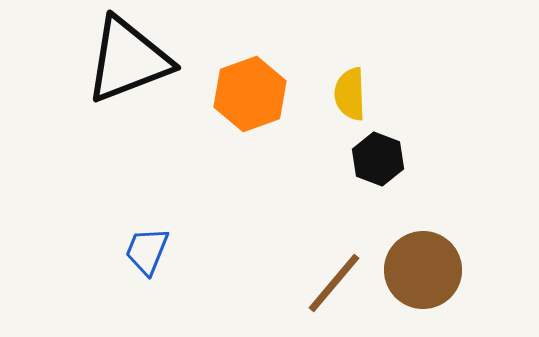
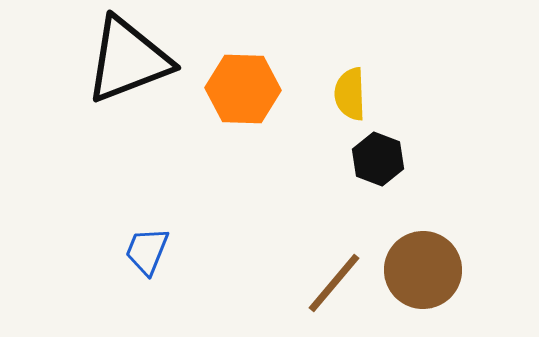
orange hexagon: moved 7 px left, 5 px up; rotated 22 degrees clockwise
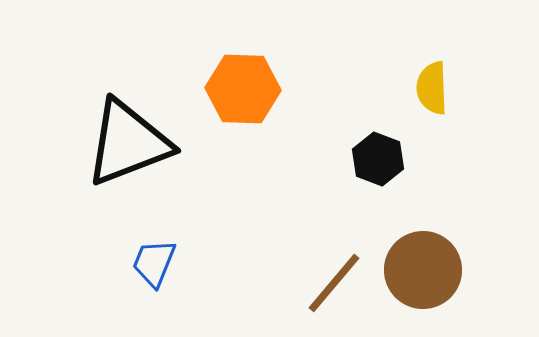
black triangle: moved 83 px down
yellow semicircle: moved 82 px right, 6 px up
blue trapezoid: moved 7 px right, 12 px down
